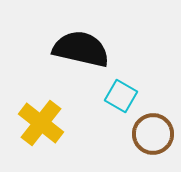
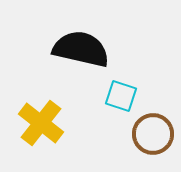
cyan square: rotated 12 degrees counterclockwise
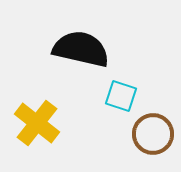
yellow cross: moved 4 px left
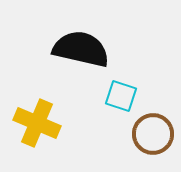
yellow cross: rotated 15 degrees counterclockwise
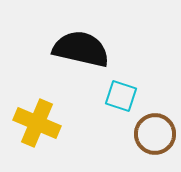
brown circle: moved 2 px right
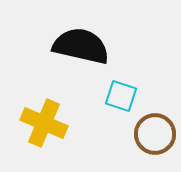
black semicircle: moved 3 px up
yellow cross: moved 7 px right
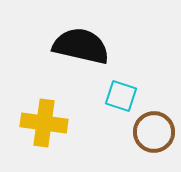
yellow cross: rotated 15 degrees counterclockwise
brown circle: moved 1 px left, 2 px up
